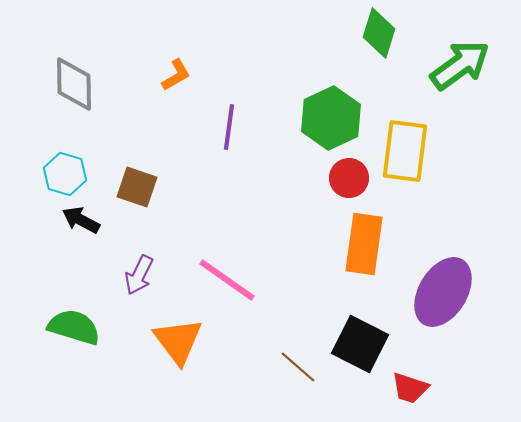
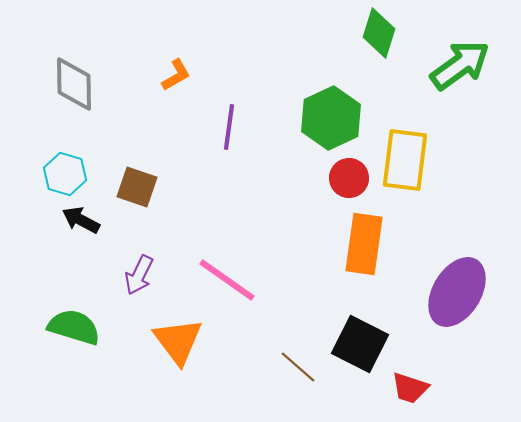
yellow rectangle: moved 9 px down
purple ellipse: moved 14 px right
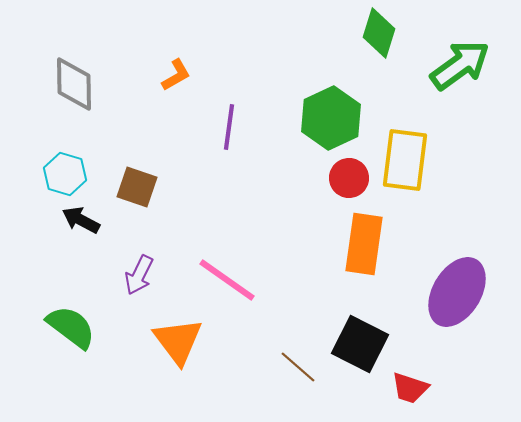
green semicircle: moved 3 px left; rotated 20 degrees clockwise
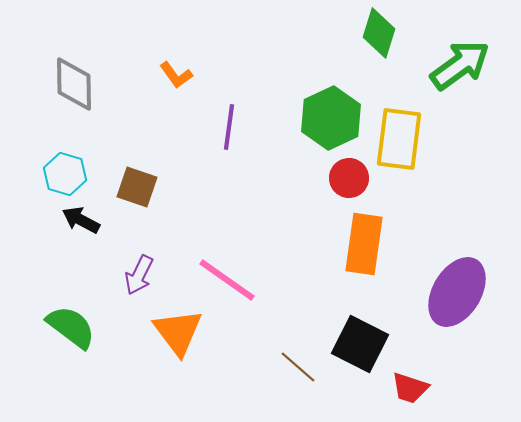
orange L-shape: rotated 84 degrees clockwise
yellow rectangle: moved 6 px left, 21 px up
orange triangle: moved 9 px up
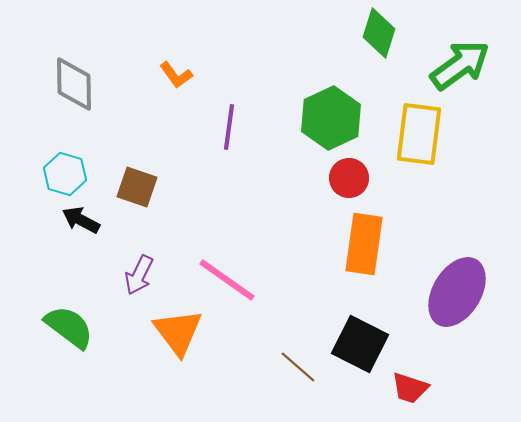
yellow rectangle: moved 20 px right, 5 px up
green semicircle: moved 2 px left
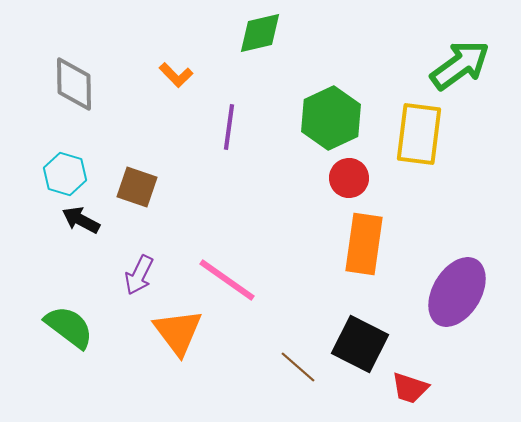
green diamond: moved 119 px left; rotated 60 degrees clockwise
orange L-shape: rotated 8 degrees counterclockwise
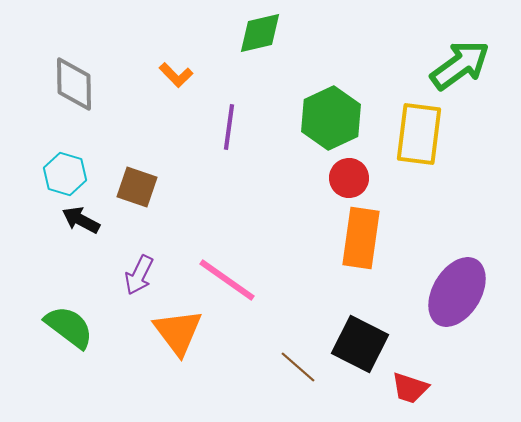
orange rectangle: moved 3 px left, 6 px up
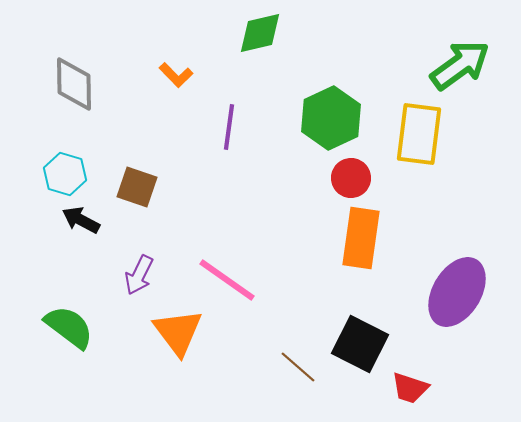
red circle: moved 2 px right
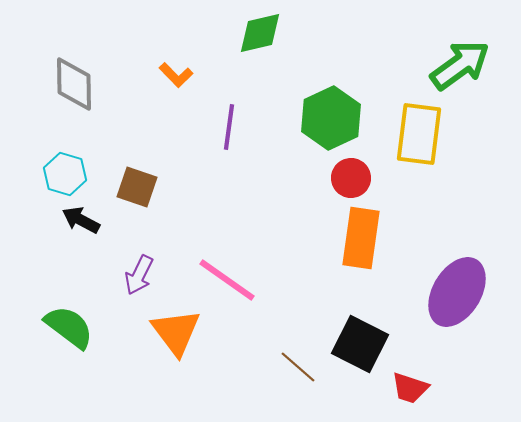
orange triangle: moved 2 px left
